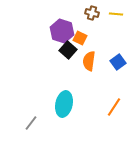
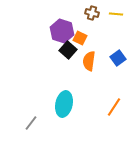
blue square: moved 4 px up
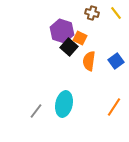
yellow line: moved 1 px up; rotated 48 degrees clockwise
black square: moved 1 px right, 3 px up
blue square: moved 2 px left, 3 px down
gray line: moved 5 px right, 12 px up
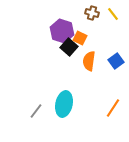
yellow line: moved 3 px left, 1 px down
orange line: moved 1 px left, 1 px down
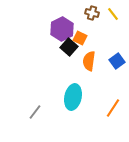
purple hexagon: moved 2 px up; rotated 15 degrees clockwise
blue square: moved 1 px right
cyan ellipse: moved 9 px right, 7 px up
gray line: moved 1 px left, 1 px down
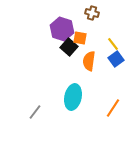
yellow line: moved 30 px down
purple hexagon: rotated 15 degrees counterclockwise
orange square: rotated 16 degrees counterclockwise
blue square: moved 1 px left, 2 px up
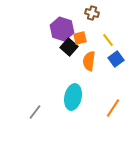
orange square: rotated 24 degrees counterclockwise
yellow line: moved 5 px left, 4 px up
